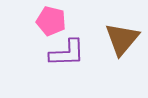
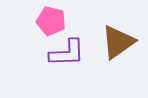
brown triangle: moved 4 px left, 3 px down; rotated 15 degrees clockwise
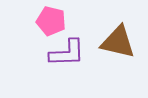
brown triangle: rotated 48 degrees clockwise
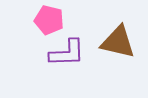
pink pentagon: moved 2 px left, 1 px up
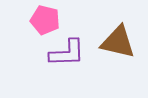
pink pentagon: moved 4 px left
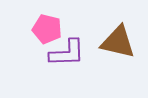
pink pentagon: moved 2 px right, 9 px down
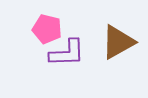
brown triangle: rotated 42 degrees counterclockwise
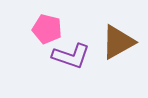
purple L-shape: moved 4 px right, 3 px down; rotated 21 degrees clockwise
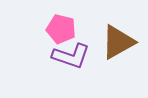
pink pentagon: moved 14 px right
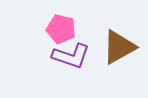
brown triangle: moved 1 px right, 5 px down
